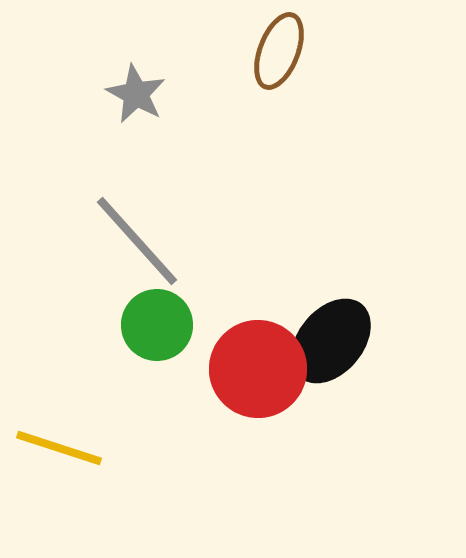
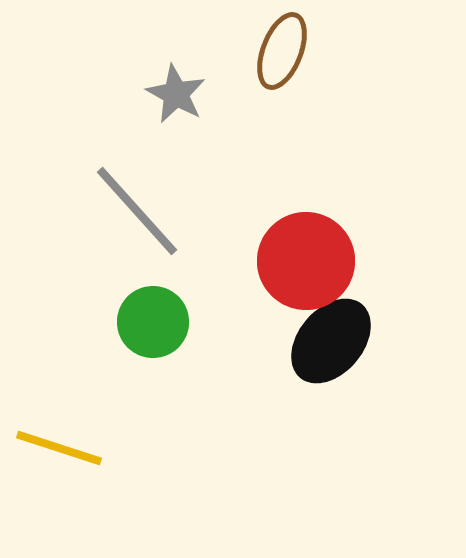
brown ellipse: moved 3 px right
gray star: moved 40 px right
gray line: moved 30 px up
green circle: moved 4 px left, 3 px up
red circle: moved 48 px right, 108 px up
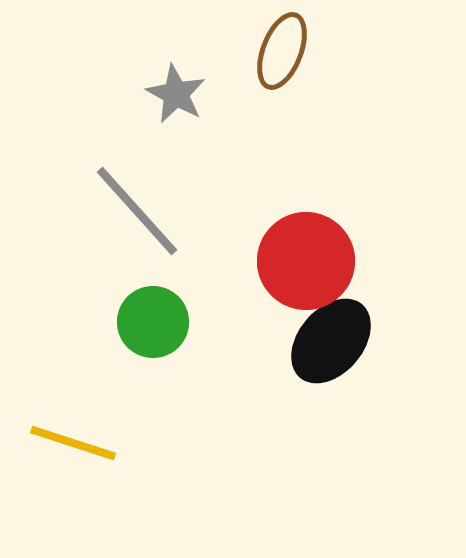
yellow line: moved 14 px right, 5 px up
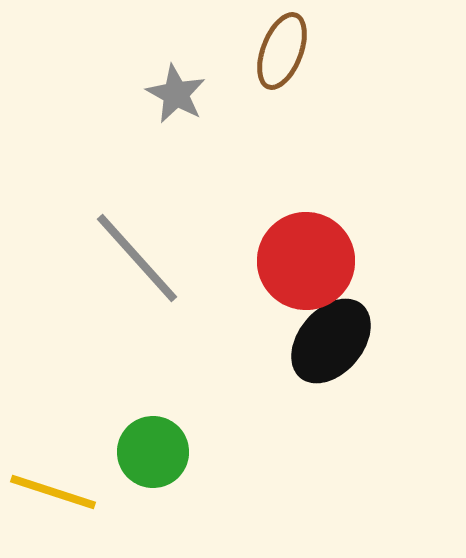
gray line: moved 47 px down
green circle: moved 130 px down
yellow line: moved 20 px left, 49 px down
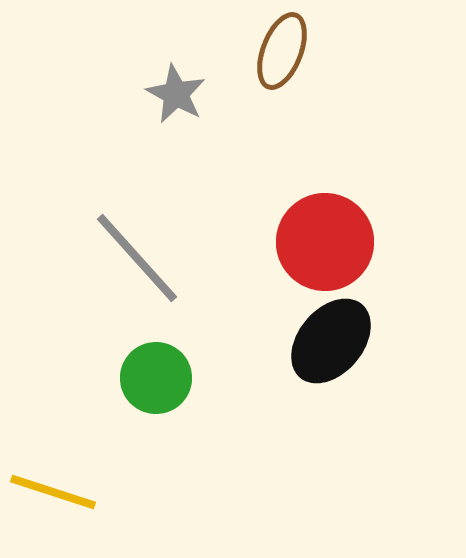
red circle: moved 19 px right, 19 px up
green circle: moved 3 px right, 74 px up
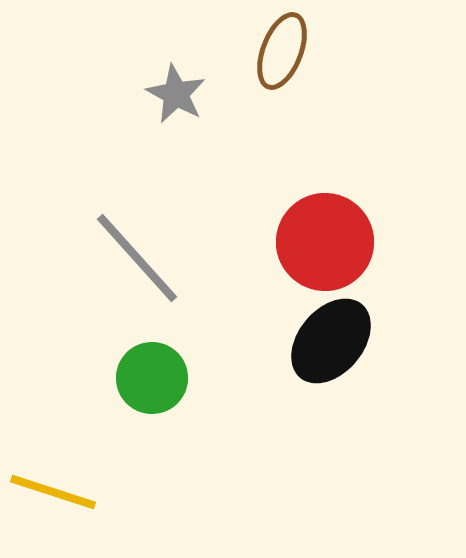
green circle: moved 4 px left
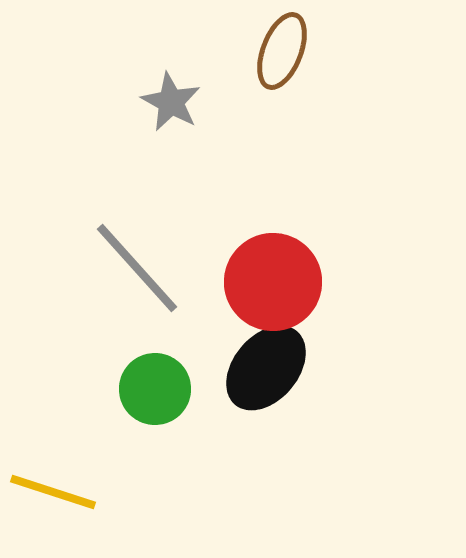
gray star: moved 5 px left, 8 px down
red circle: moved 52 px left, 40 px down
gray line: moved 10 px down
black ellipse: moved 65 px left, 27 px down
green circle: moved 3 px right, 11 px down
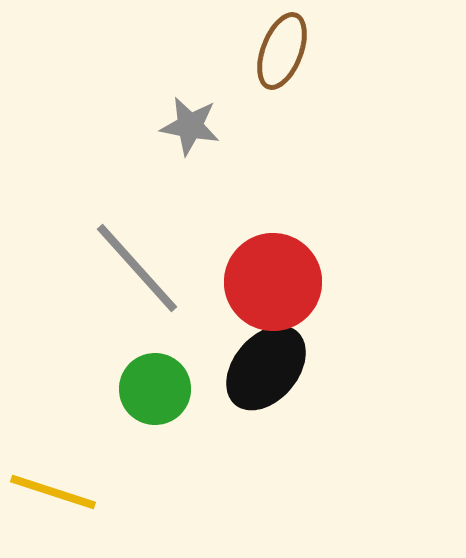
gray star: moved 19 px right, 24 px down; rotated 18 degrees counterclockwise
